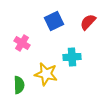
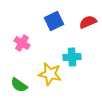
red semicircle: rotated 24 degrees clockwise
yellow star: moved 4 px right
green semicircle: rotated 126 degrees clockwise
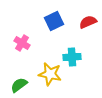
green semicircle: rotated 108 degrees clockwise
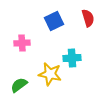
red semicircle: moved 4 px up; rotated 96 degrees clockwise
pink cross: rotated 35 degrees counterclockwise
cyan cross: moved 1 px down
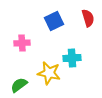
yellow star: moved 1 px left, 1 px up
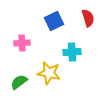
cyan cross: moved 6 px up
green semicircle: moved 3 px up
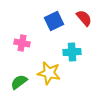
red semicircle: moved 4 px left; rotated 24 degrees counterclockwise
pink cross: rotated 14 degrees clockwise
